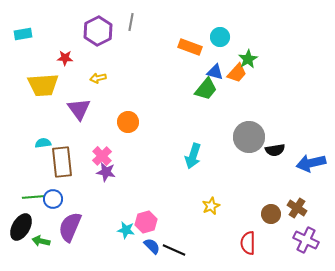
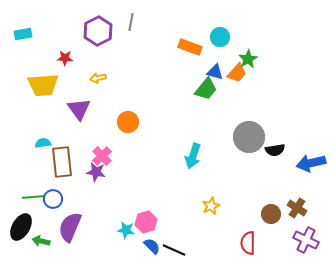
purple star: moved 10 px left
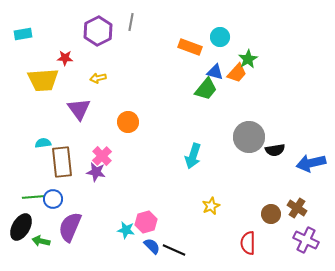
yellow trapezoid: moved 5 px up
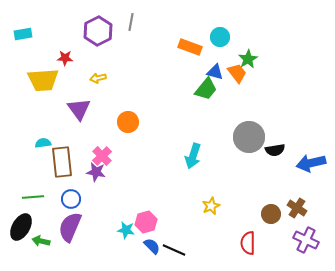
orange trapezoid: rotated 80 degrees counterclockwise
blue circle: moved 18 px right
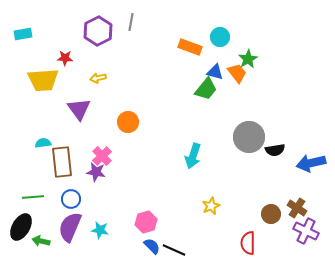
cyan star: moved 26 px left
purple cross: moved 9 px up
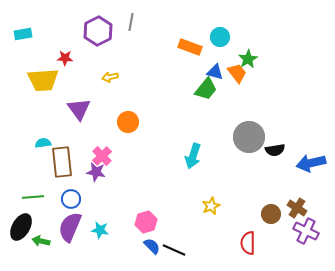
yellow arrow: moved 12 px right, 1 px up
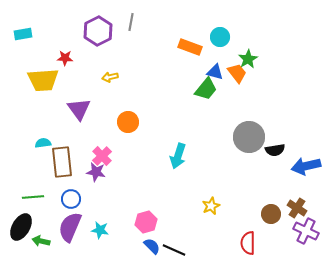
cyan arrow: moved 15 px left
blue arrow: moved 5 px left, 3 px down
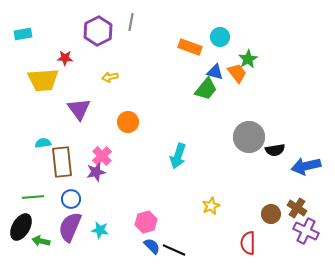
purple star: rotated 24 degrees counterclockwise
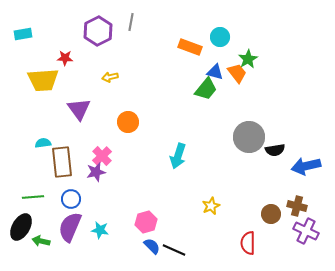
brown cross: moved 2 px up; rotated 18 degrees counterclockwise
